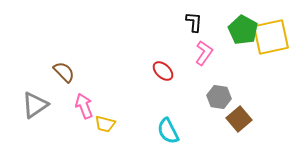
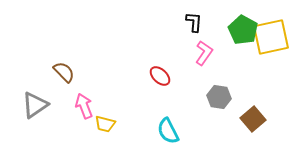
red ellipse: moved 3 px left, 5 px down
brown square: moved 14 px right
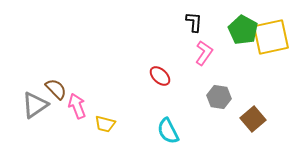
brown semicircle: moved 8 px left, 17 px down
pink arrow: moved 7 px left
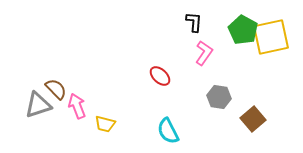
gray triangle: moved 3 px right; rotated 16 degrees clockwise
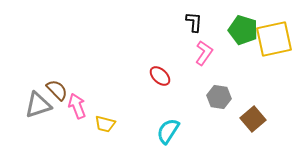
green pentagon: rotated 12 degrees counterclockwise
yellow square: moved 3 px right, 2 px down
brown semicircle: moved 1 px right, 1 px down
cyan semicircle: rotated 60 degrees clockwise
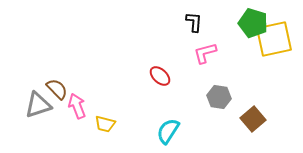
green pentagon: moved 10 px right, 7 px up
pink L-shape: moved 1 px right; rotated 140 degrees counterclockwise
brown semicircle: moved 1 px up
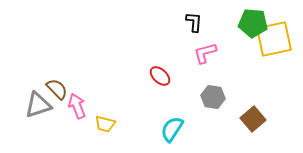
green pentagon: rotated 12 degrees counterclockwise
gray hexagon: moved 6 px left
cyan semicircle: moved 4 px right, 2 px up
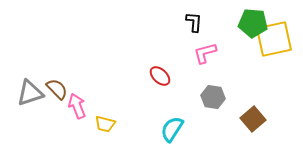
gray triangle: moved 8 px left, 12 px up
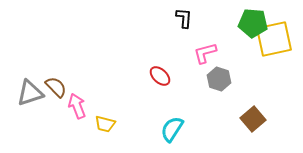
black L-shape: moved 10 px left, 4 px up
brown semicircle: moved 1 px left, 2 px up
gray hexagon: moved 6 px right, 18 px up; rotated 10 degrees clockwise
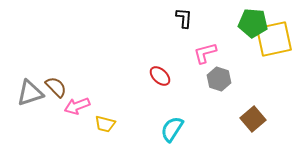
pink arrow: rotated 90 degrees counterclockwise
